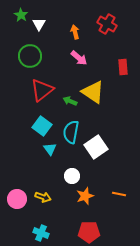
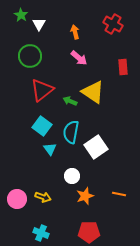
red cross: moved 6 px right
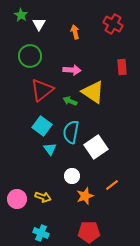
pink arrow: moved 7 px left, 12 px down; rotated 36 degrees counterclockwise
red rectangle: moved 1 px left
orange line: moved 7 px left, 9 px up; rotated 48 degrees counterclockwise
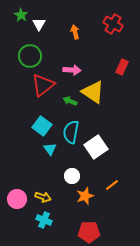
red rectangle: rotated 28 degrees clockwise
red triangle: moved 1 px right, 5 px up
cyan cross: moved 3 px right, 13 px up
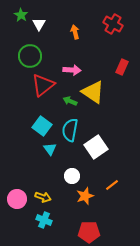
cyan semicircle: moved 1 px left, 2 px up
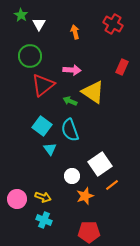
cyan semicircle: rotated 30 degrees counterclockwise
white square: moved 4 px right, 17 px down
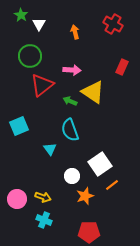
red triangle: moved 1 px left
cyan square: moved 23 px left; rotated 30 degrees clockwise
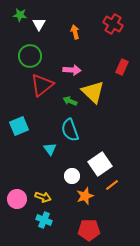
green star: moved 1 px left; rotated 24 degrees counterclockwise
yellow triangle: rotated 10 degrees clockwise
red pentagon: moved 2 px up
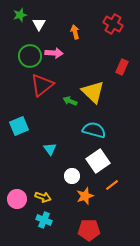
green star: rotated 24 degrees counterclockwise
pink arrow: moved 18 px left, 17 px up
cyan semicircle: moved 24 px right; rotated 125 degrees clockwise
white square: moved 2 px left, 3 px up
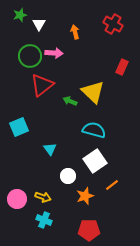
cyan square: moved 1 px down
white square: moved 3 px left
white circle: moved 4 px left
